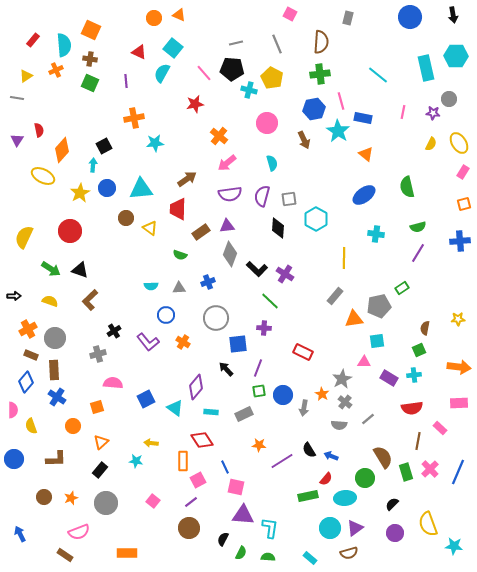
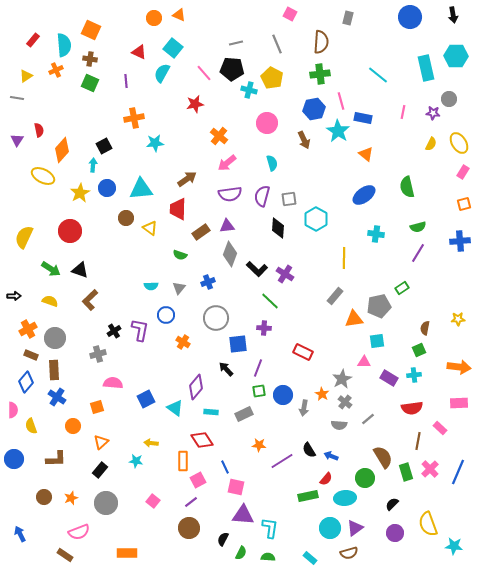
gray triangle at (179, 288): rotated 48 degrees counterclockwise
purple L-shape at (148, 342): moved 8 px left, 12 px up; rotated 130 degrees counterclockwise
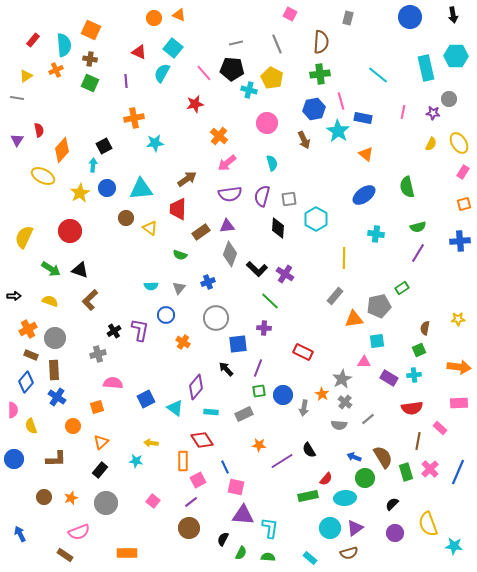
blue arrow at (331, 456): moved 23 px right, 1 px down
